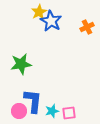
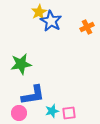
blue L-shape: moved 6 px up; rotated 75 degrees clockwise
pink circle: moved 2 px down
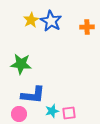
yellow star: moved 8 px left, 8 px down
orange cross: rotated 24 degrees clockwise
green star: rotated 15 degrees clockwise
blue L-shape: rotated 15 degrees clockwise
pink circle: moved 1 px down
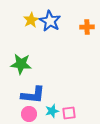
blue star: moved 1 px left
pink circle: moved 10 px right
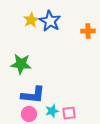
orange cross: moved 1 px right, 4 px down
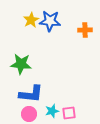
blue star: rotated 25 degrees counterclockwise
orange cross: moved 3 px left, 1 px up
blue L-shape: moved 2 px left, 1 px up
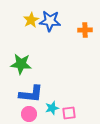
cyan star: moved 3 px up
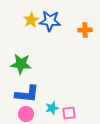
blue L-shape: moved 4 px left
pink circle: moved 3 px left
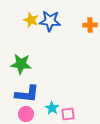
yellow star: rotated 21 degrees counterclockwise
orange cross: moved 5 px right, 5 px up
cyan star: rotated 24 degrees counterclockwise
pink square: moved 1 px left, 1 px down
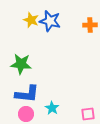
blue star: rotated 10 degrees clockwise
pink square: moved 20 px right
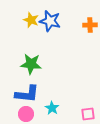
green star: moved 10 px right
